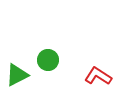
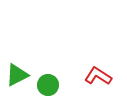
green circle: moved 25 px down
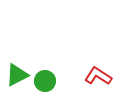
green circle: moved 3 px left, 4 px up
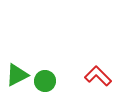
red L-shape: rotated 12 degrees clockwise
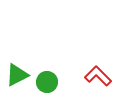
green circle: moved 2 px right, 1 px down
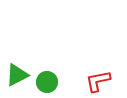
red L-shape: moved 5 px down; rotated 56 degrees counterclockwise
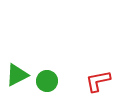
green circle: moved 1 px up
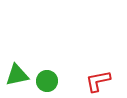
green triangle: rotated 15 degrees clockwise
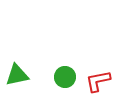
green circle: moved 18 px right, 4 px up
